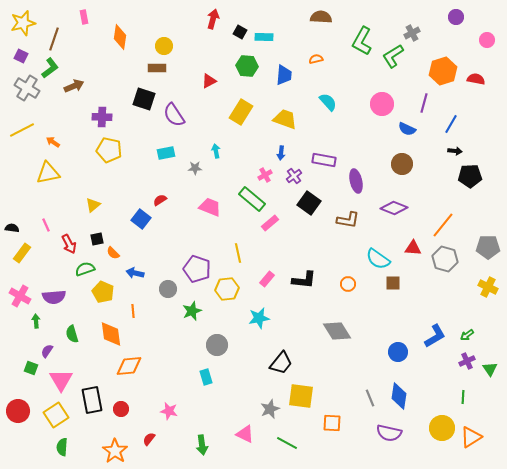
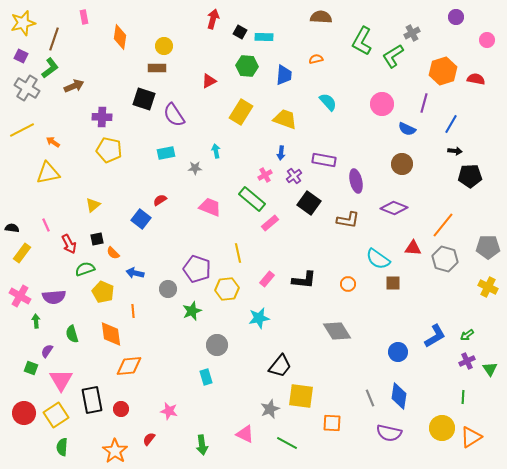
black trapezoid at (281, 363): moved 1 px left, 3 px down
red circle at (18, 411): moved 6 px right, 2 px down
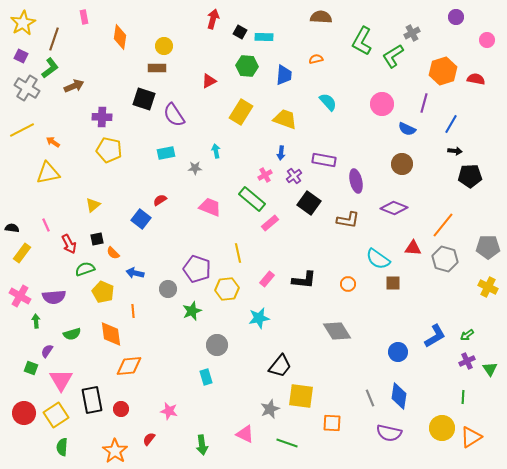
yellow star at (23, 23): rotated 15 degrees counterclockwise
green semicircle at (72, 334): rotated 90 degrees counterclockwise
green line at (287, 443): rotated 10 degrees counterclockwise
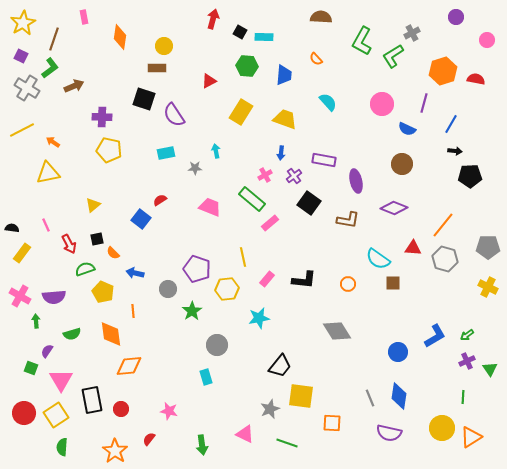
orange semicircle at (316, 59): rotated 120 degrees counterclockwise
yellow line at (238, 253): moved 5 px right, 4 px down
green star at (192, 311): rotated 12 degrees counterclockwise
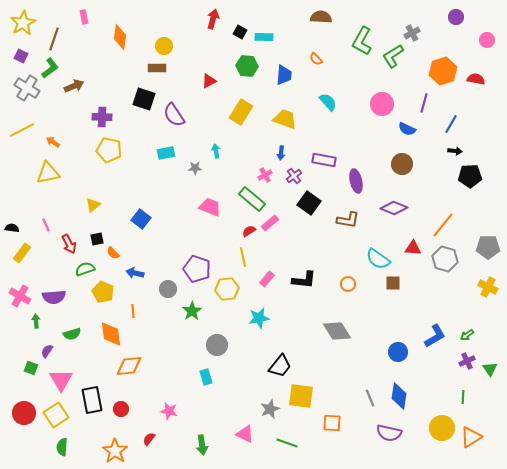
red semicircle at (160, 200): moved 89 px right, 31 px down
